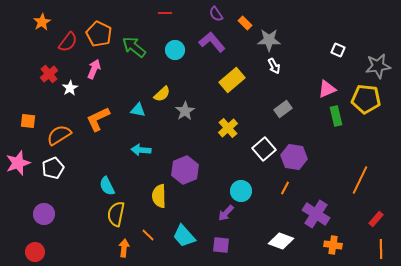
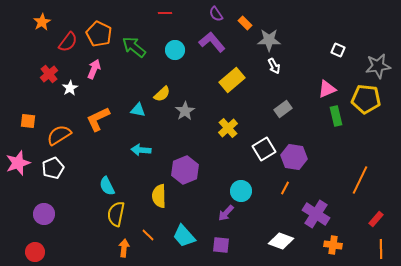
white square at (264, 149): rotated 10 degrees clockwise
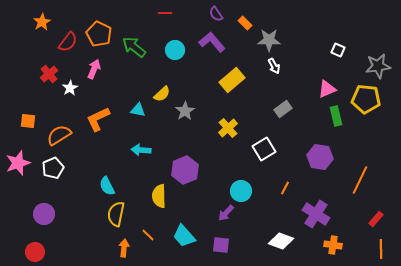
purple hexagon at (294, 157): moved 26 px right
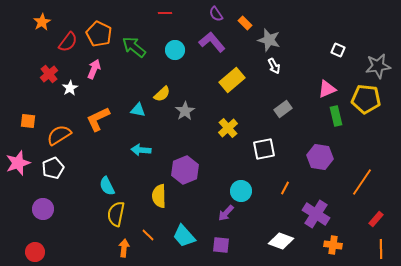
gray star at (269, 40): rotated 15 degrees clockwise
white square at (264, 149): rotated 20 degrees clockwise
orange line at (360, 180): moved 2 px right, 2 px down; rotated 8 degrees clockwise
purple circle at (44, 214): moved 1 px left, 5 px up
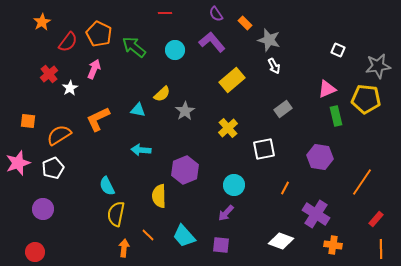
cyan circle at (241, 191): moved 7 px left, 6 px up
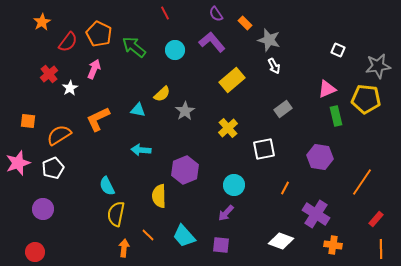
red line at (165, 13): rotated 64 degrees clockwise
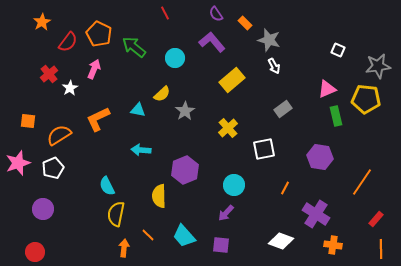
cyan circle at (175, 50): moved 8 px down
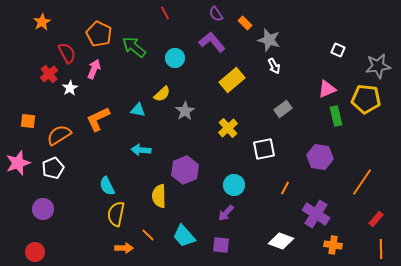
red semicircle at (68, 42): moved 1 px left, 11 px down; rotated 65 degrees counterclockwise
orange arrow at (124, 248): rotated 84 degrees clockwise
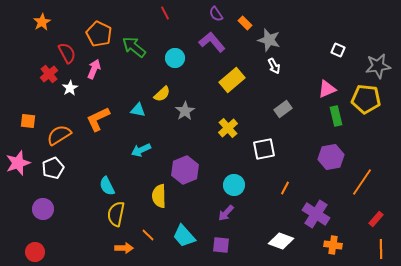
cyan arrow at (141, 150): rotated 30 degrees counterclockwise
purple hexagon at (320, 157): moved 11 px right; rotated 20 degrees counterclockwise
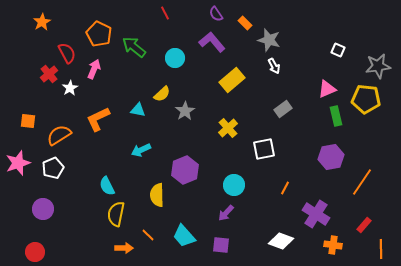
yellow semicircle at (159, 196): moved 2 px left, 1 px up
red rectangle at (376, 219): moved 12 px left, 6 px down
